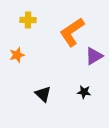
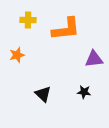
orange L-shape: moved 6 px left, 3 px up; rotated 152 degrees counterclockwise
purple triangle: moved 3 px down; rotated 24 degrees clockwise
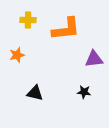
black triangle: moved 8 px left, 1 px up; rotated 30 degrees counterclockwise
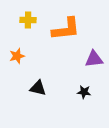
orange star: moved 1 px down
black triangle: moved 3 px right, 5 px up
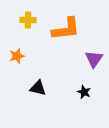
purple triangle: rotated 48 degrees counterclockwise
black star: rotated 16 degrees clockwise
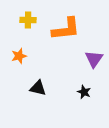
orange star: moved 2 px right
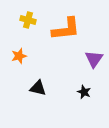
yellow cross: rotated 14 degrees clockwise
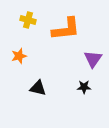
purple triangle: moved 1 px left
black star: moved 5 px up; rotated 24 degrees counterclockwise
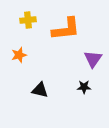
yellow cross: rotated 21 degrees counterclockwise
orange star: moved 1 px up
black triangle: moved 2 px right, 2 px down
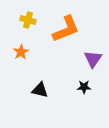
yellow cross: rotated 21 degrees clockwise
orange L-shape: rotated 16 degrees counterclockwise
orange star: moved 2 px right, 3 px up; rotated 14 degrees counterclockwise
